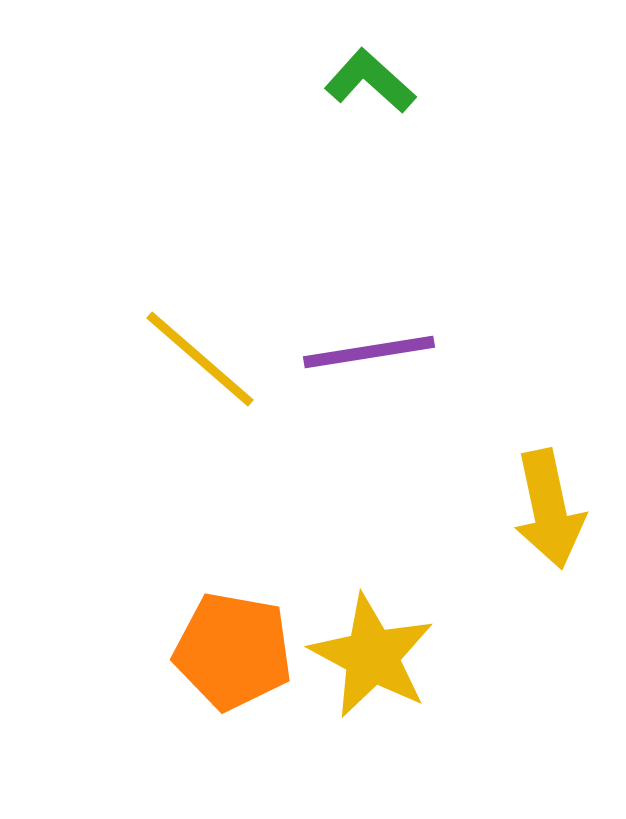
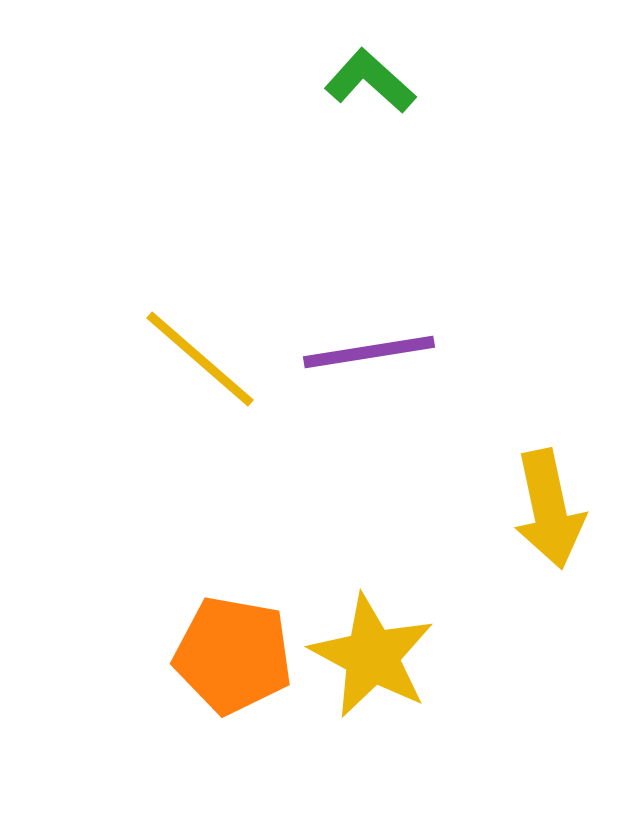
orange pentagon: moved 4 px down
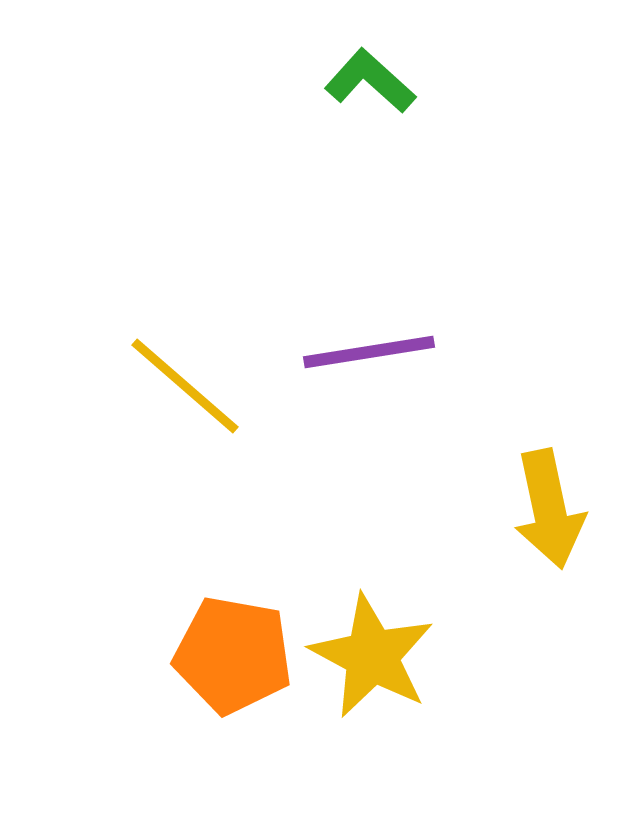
yellow line: moved 15 px left, 27 px down
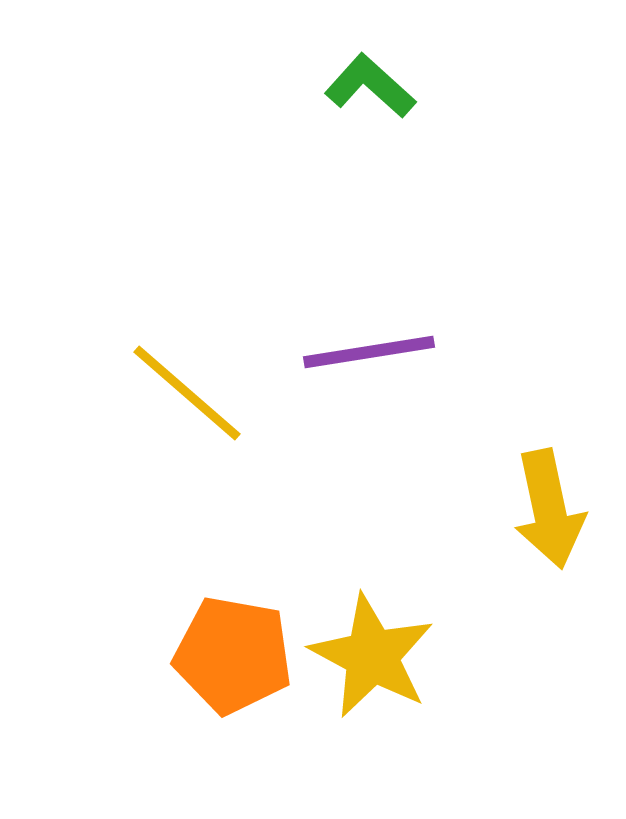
green L-shape: moved 5 px down
yellow line: moved 2 px right, 7 px down
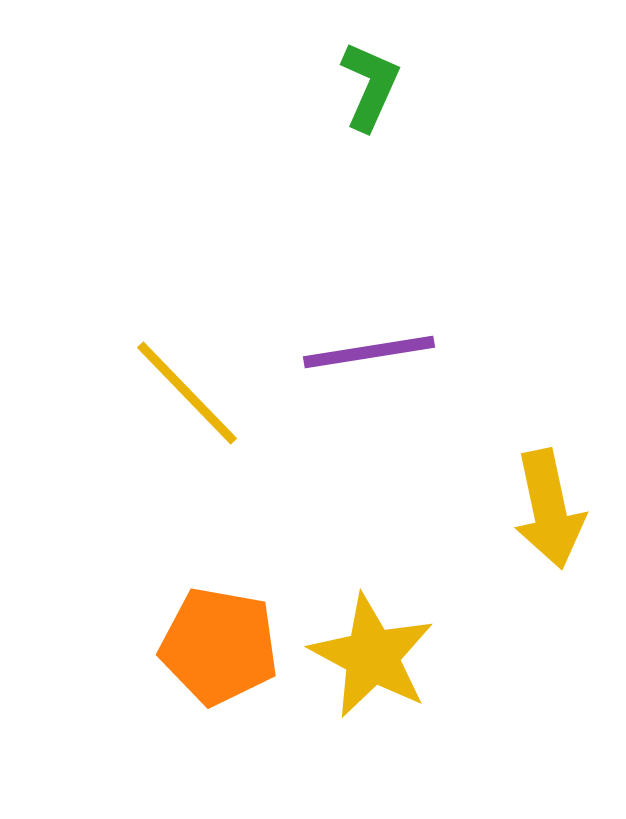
green L-shape: rotated 72 degrees clockwise
yellow line: rotated 5 degrees clockwise
orange pentagon: moved 14 px left, 9 px up
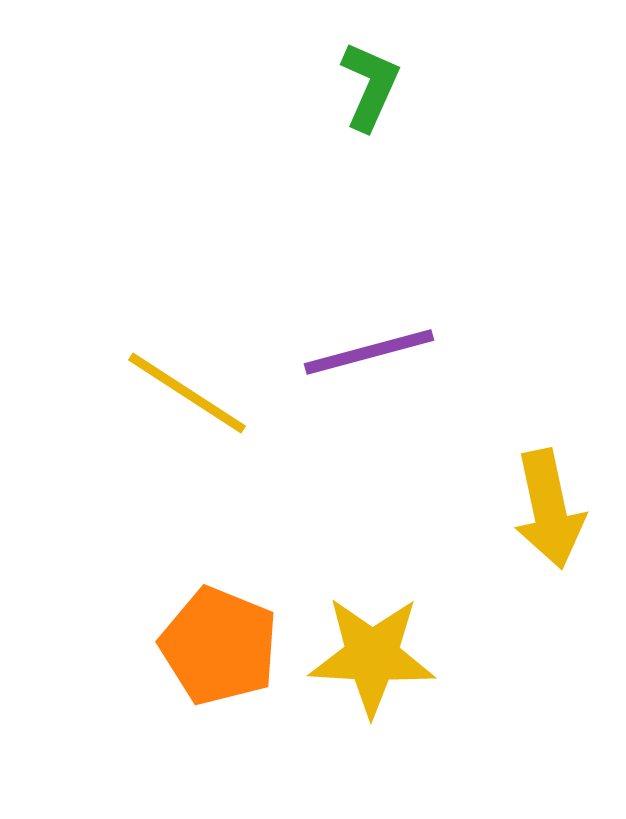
purple line: rotated 6 degrees counterclockwise
yellow line: rotated 13 degrees counterclockwise
orange pentagon: rotated 12 degrees clockwise
yellow star: rotated 25 degrees counterclockwise
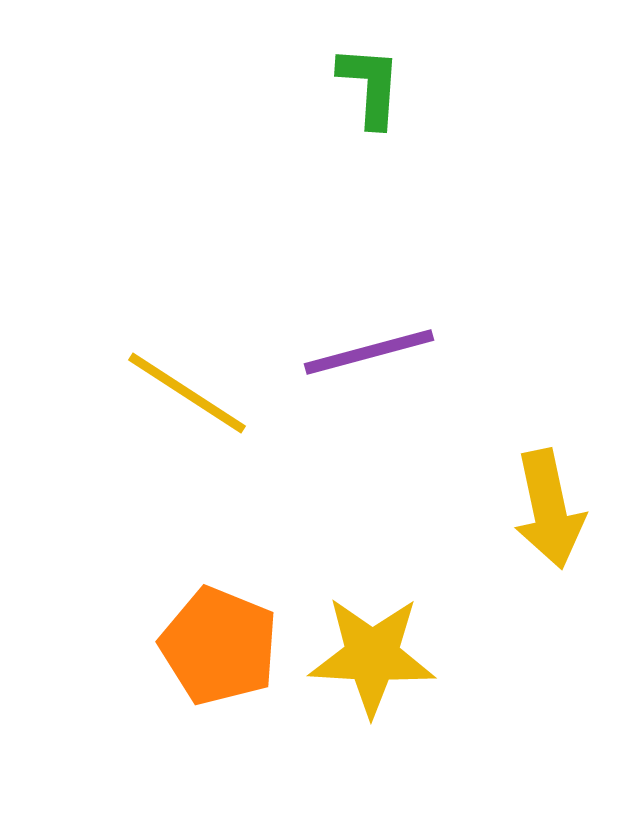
green L-shape: rotated 20 degrees counterclockwise
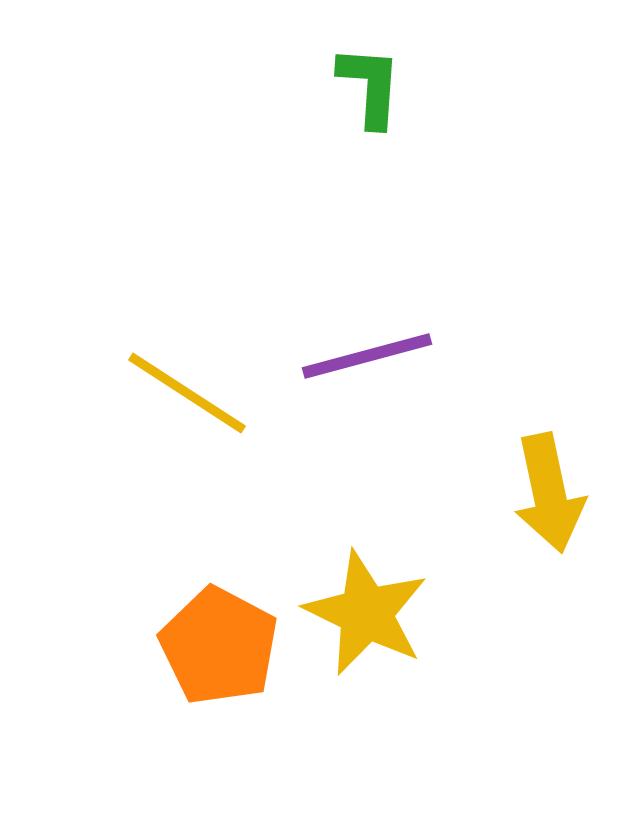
purple line: moved 2 px left, 4 px down
yellow arrow: moved 16 px up
orange pentagon: rotated 6 degrees clockwise
yellow star: moved 6 px left, 43 px up; rotated 23 degrees clockwise
